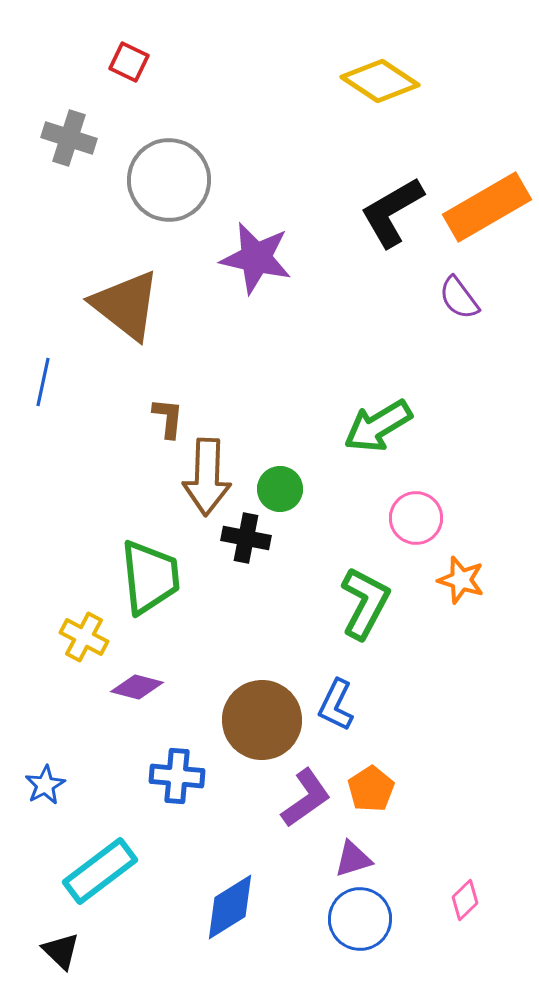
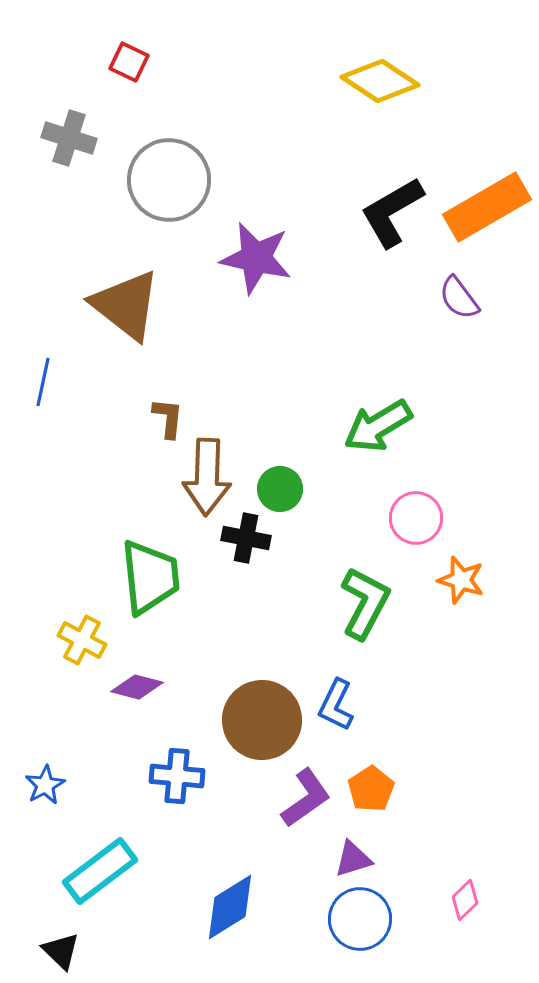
yellow cross: moved 2 px left, 3 px down
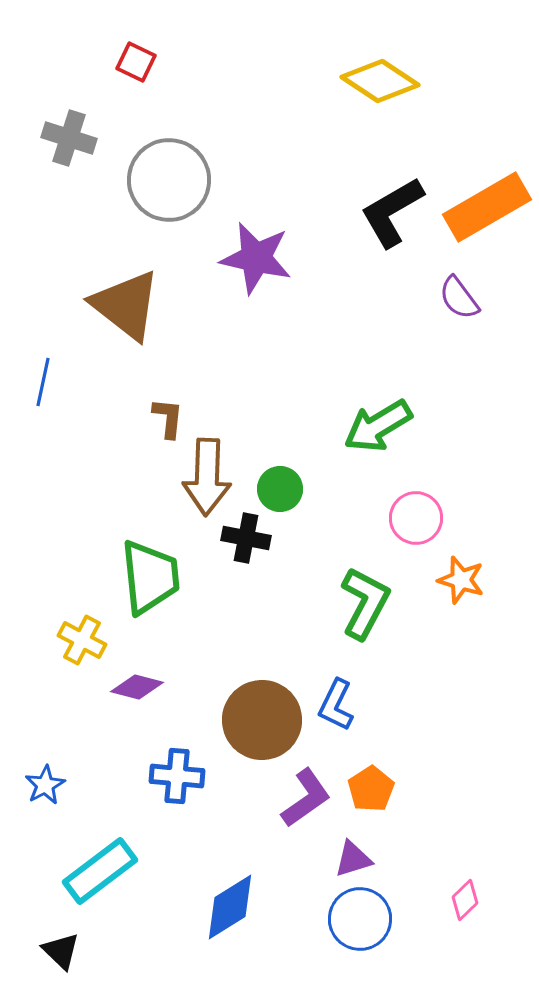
red square: moved 7 px right
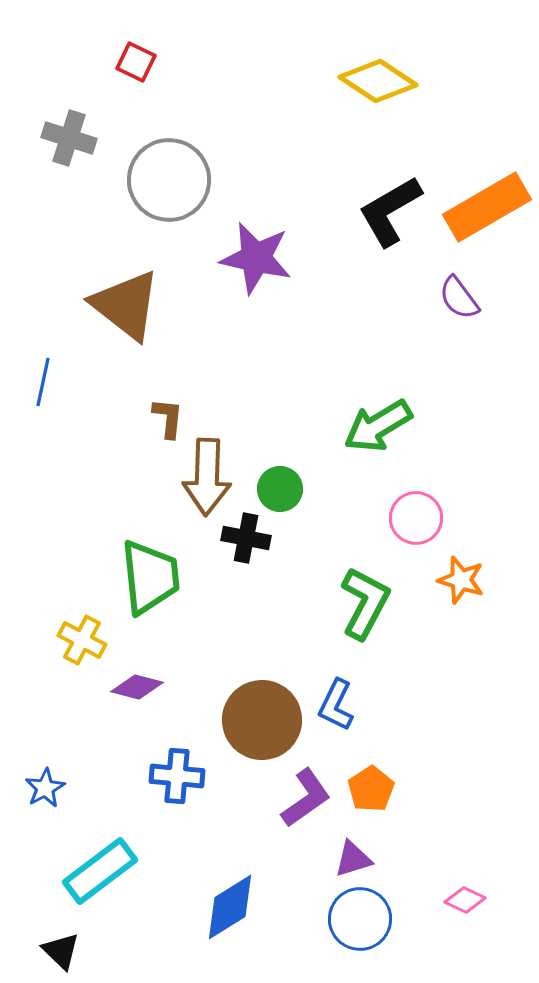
yellow diamond: moved 2 px left
black L-shape: moved 2 px left, 1 px up
blue star: moved 3 px down
pink diamond: rotated 69 degrees clockwise
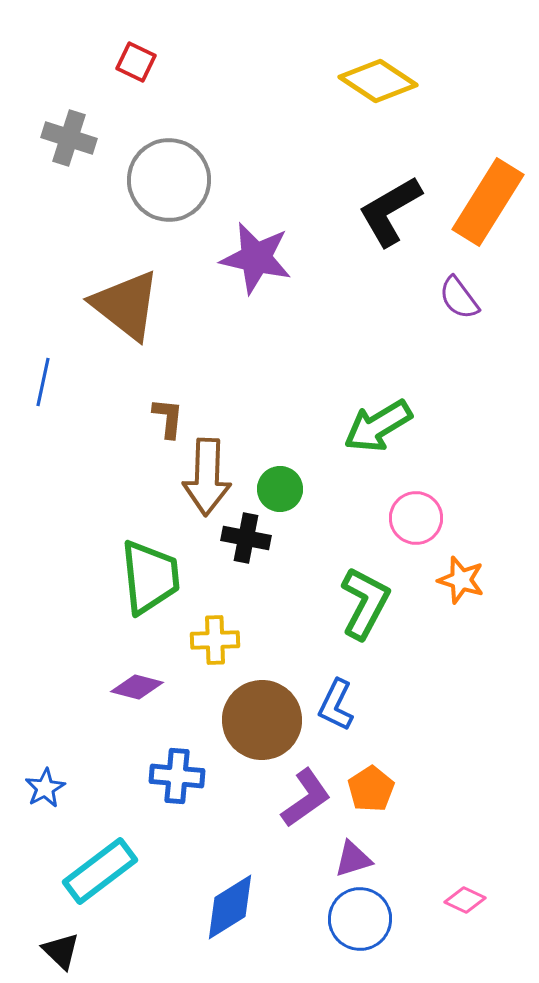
orange rectangle: moved 1 px right, 5 px up; rotated 28 degrees counterclockwise
yellow cross: moved 133 px right; rotated 30 degrees counterclockwise
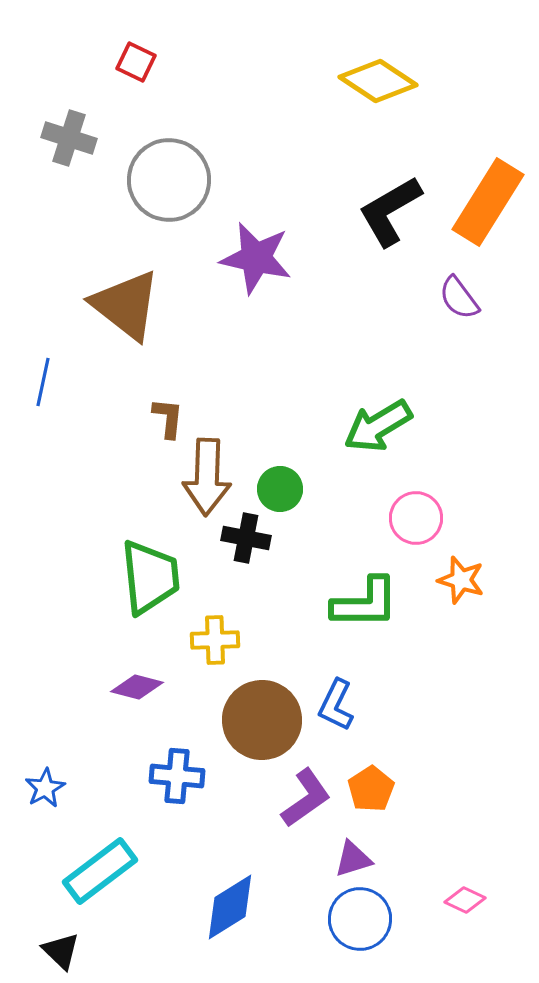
green L-shape: rotated 62 degrees clockwise
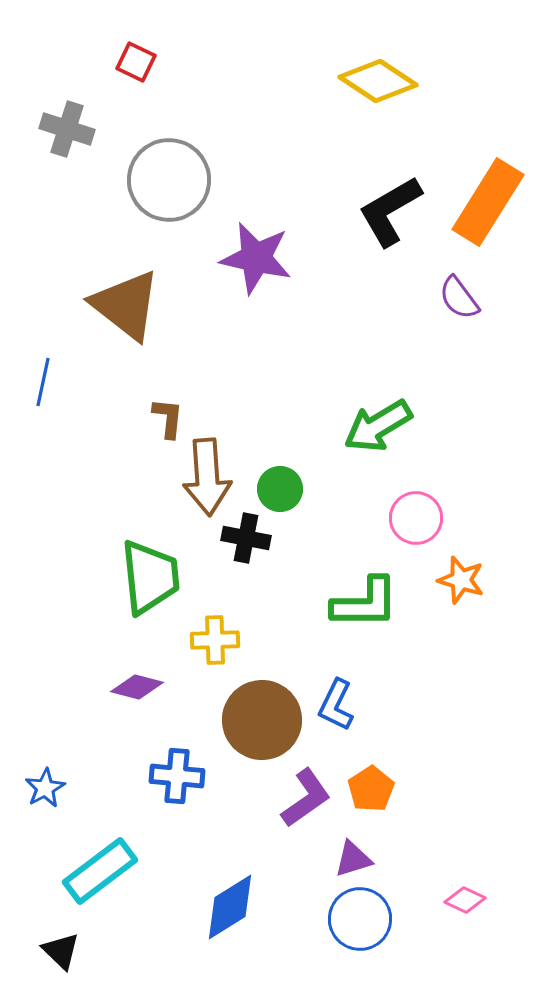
gray cross: moved 2 px left, 9 px up
brown arrow: rotated 6 degrees counterclockwise
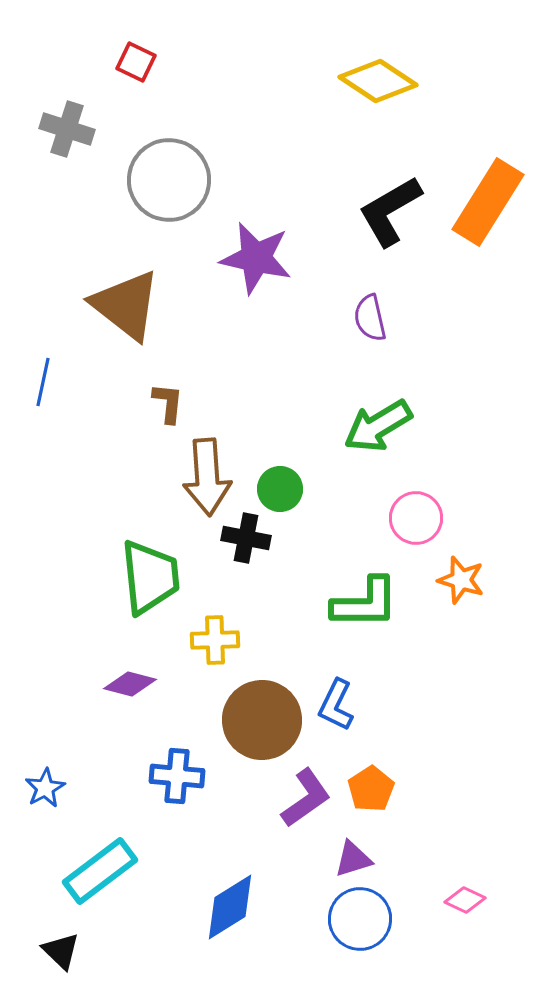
purple semicircle: moved 89 px left, 20 px down; rotated 24 degrees clockwise
brown L-shape: moved 15 px up
purple diamond: moved 7 px left, 3 px up
